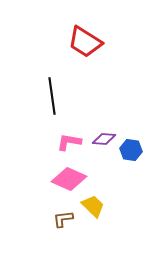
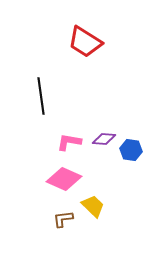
black line: moved 11 px left
pink diamond: moved 5 px left
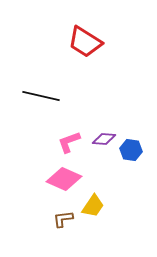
black line: rotated 69 degrees counterclockwise
pink L-shape: rotated 30 degrees counterclockwise
yellow trapezoid: rotated 80 degrees clockwise
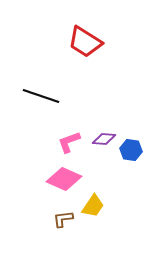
black line: rotated 6 degrees clockwise
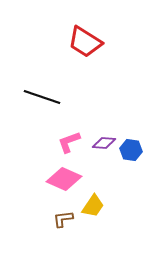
black line: moved 1 px right, 1 px down
purple diamond: moved 4 px down
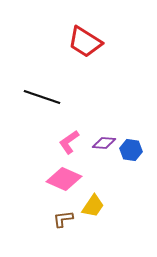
pink L-shape: rotated 15 degrees counterclockwise
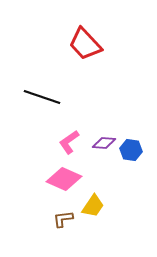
red trapezoid: moved 2 px down; rotated 15 degrees clockwise
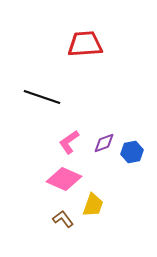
red trapezoid: rotated 129 degrees clockwise
purple diamond: rotated 25 degrees counterclockwise
blue hexagon: moved 1 px right, 2 px down; rotated 20 degrees counterclockwise
yellow trapezoid: moved 1 px up; rotated 15 degrees counterclockwise
brown L-shape: rotated 60 degrees clockwise
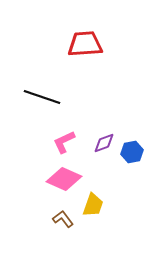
pink L-shape: moved 5 px left; rotated 10 degrees clockwise
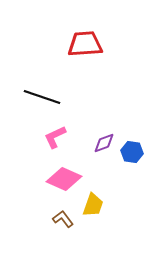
pink L-shape: moved 9 px left, 5 px up
blue hexagon: rotated 20 degrees clockwise
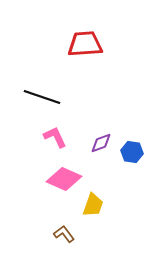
pink L-shape: rotated 90 degrees clockwise
purple diamond: moved 3 px left
brown L-shape: moved 1 px right, 15 px down
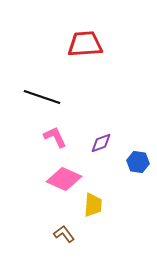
blue hexagon: moved 6 px right, 10 px down
yellow trapezoid: rotated 15 degrees counterclockwise
